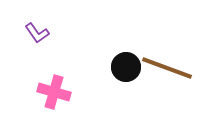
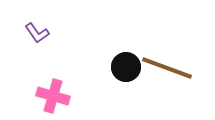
pink cross: moved 1 px left, 4 px down
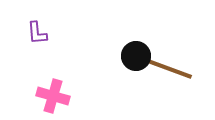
purple L-shape: rotated 30 degrees clockwise
black circle: moved 10 px right, 11 px up
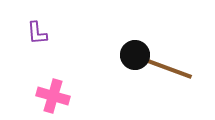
black circle: moved 1 px left, 1 px up
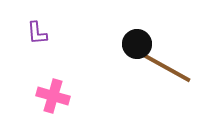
black circle: moved 2 px right, 11 px up
brown line: rotated 9 degrees clockwise
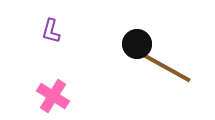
purple L-shape: moved 14 px right, 2 px up; rotated 20 degrees clockwise
pink cross: rotated 16 degrees clockwise
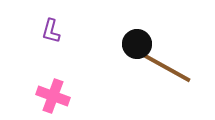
pink cross: rotated 12 degrees counterclockwise
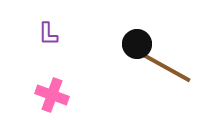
purple L-shape: moved 3 px left, 3 px down; rotated 15 degrees counterclockwise
pink cross: moved 1 px left, 1 px up
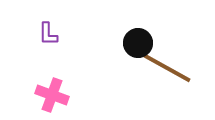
black circle: moved 1 px right, 1 px up
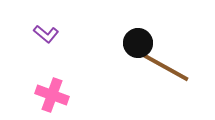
purple L-shape: moved 2 px left; rotated 50 degrees counterclockwise
brown line: moved 2 px left, 1 px up
